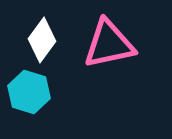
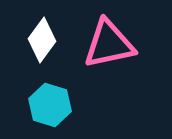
cyan hexagon: moved 21 px right, 13 px down
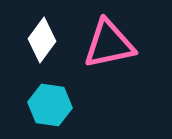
cyan hexagon: rotated 9 degrees counterclockwise
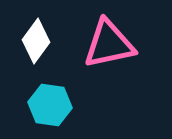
white diamond: moved 6 px left, 1 px down
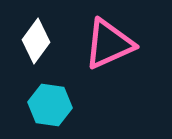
pink triangle: rotated 12 degrees counterclockwise
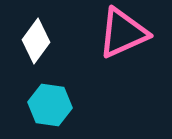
pink triangle: moved 14 px right, 11 px up
